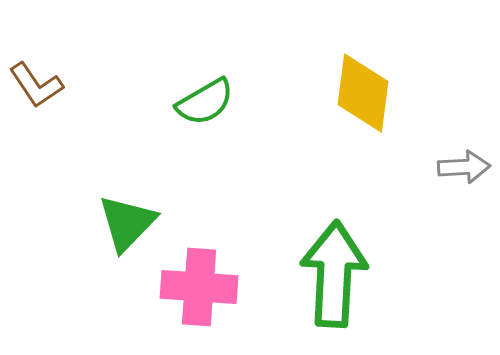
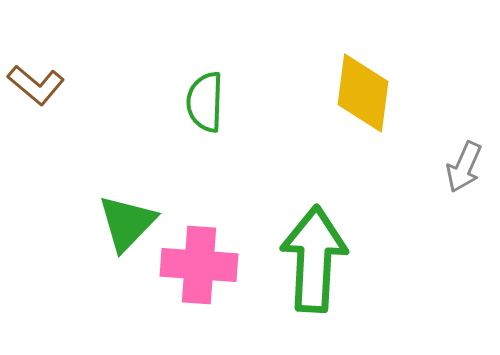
brown L-shape: rotated 16 degrees counterclockwise
green semicircle: rotated 122 degrees clockwise
gray arrow: rotated 117 degrees clockwise
green arrow: moved 20 px left, 15 px up
pink cross: moved 22 px up
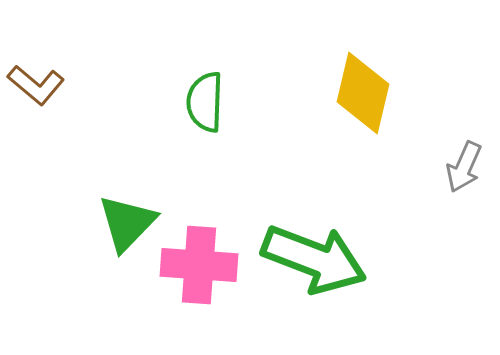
yellow diamond: rotated 6 degrees clockwise
green arrow: rotated 108 degrees clockwise
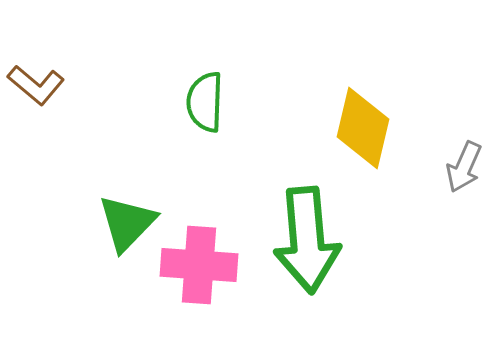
yellow diamond: moved 35 px down
green arrow: moved 7 px left, 19 px up; rotated 64 degrees clockwise
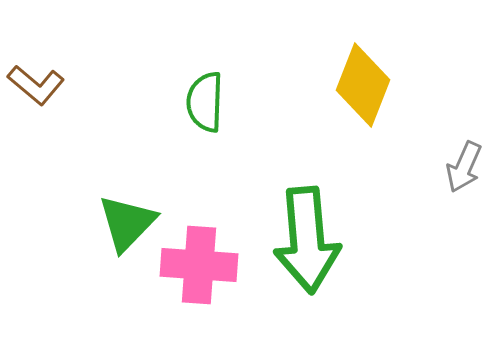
yellow diamond: moved 43 px up; rotated 8 degrees clockwise
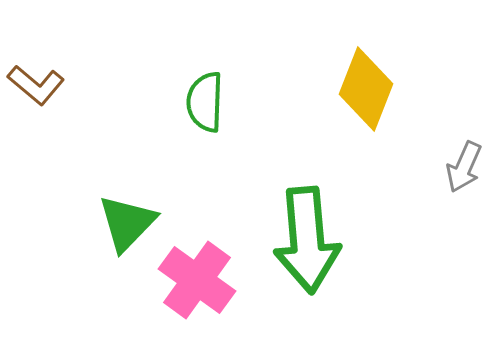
yellow diamond: moved 3 px right, 4 px down
pink cross: moved 2 px left, 15 px down; rotated 32 degrees clockwise
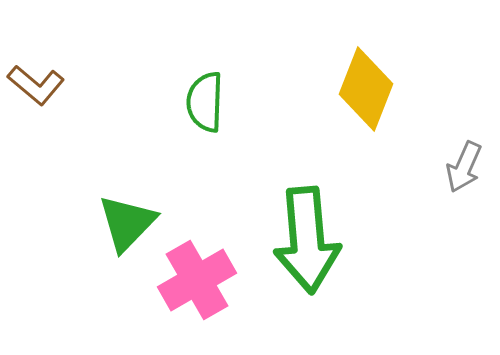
pink cross: rotated 24 degrees clockwise
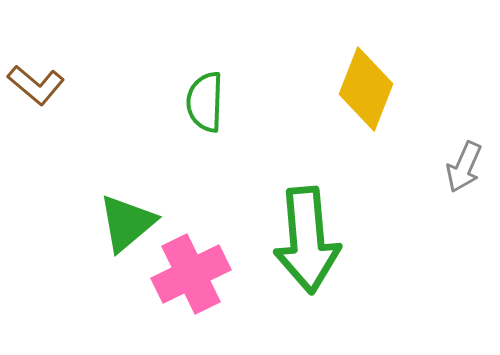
green triangle: rotated 6 degrees clockwise
pink cross: moved 6 px left, 6 px up; rotated 4 degrees clockwise
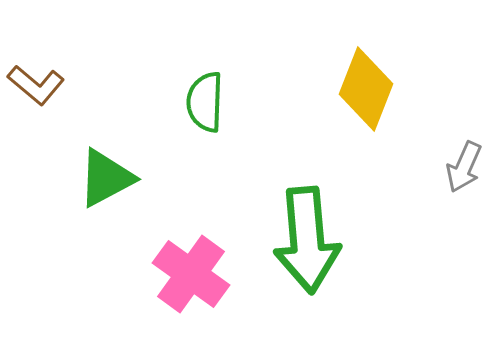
green triangle: moved 21 px left, 45 px up; rotated 12 degrees clockwise
pink cross: rotated 28 degrees counterclockwise
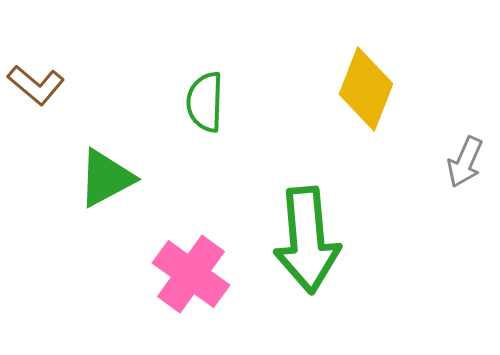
gray arrow: moved 1 px right, 5 px up
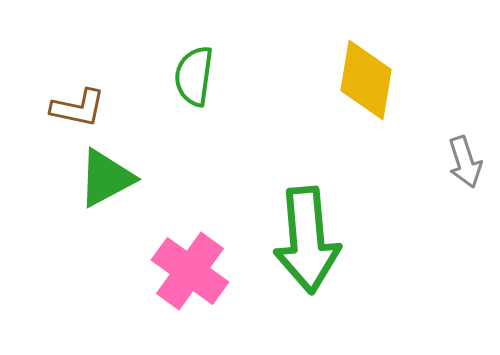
brown L-shape: moved 42 px right, 23 px down; rotated 28 degrees counterclockwise
yellow diamond: moved 9 px up; rotated 12 degrees counterclockwise
green semicircle: moved 11 px left, 26 px up; rotated 6 degrees clockwise
gray arrow: rotated 42 degrees counterclockwise
pink cross: moved 1 px left, 3 px up
